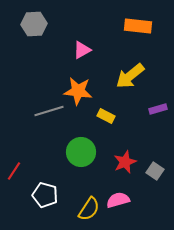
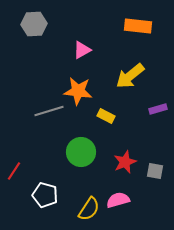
gray square: rotated 24 degrees counterclockwise
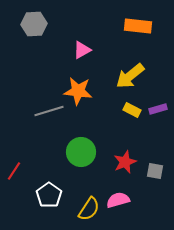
yellow rectangle: moved 26 px right, 6 px up
white pentagon: moved 4 px right; rotated 20 degrees clockwise
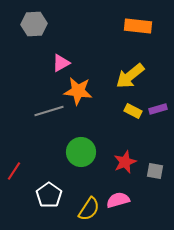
pink triangle: moved 21 px left, 13 px down
yellow rectangle: moved 1 px right, 1 px down
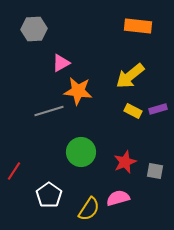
gray hexagon: moved 5 px down
pink semicircle: moved 2 px up
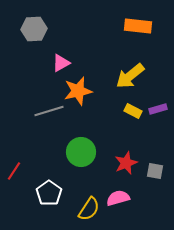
orange star: rotated 20 degrees counterclockwise
red star: moved 1 px right, 1 px down
white pentagon: moved 2 px up
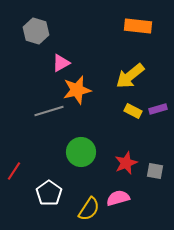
gray hexagon: moved 2 px right, 2 px down; rotated 20 degrees clockwise
orange star: moved 1 px left, 1 px up
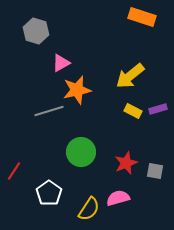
orange rectangle: moved 4 px right, 9 px up; rotated 12 degrees clockwise
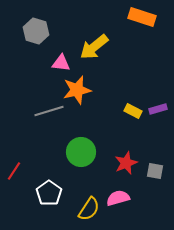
pink triangle: rotated 36 degrees clockwise
yellow arrow: moved 36 px left, 29 px up
